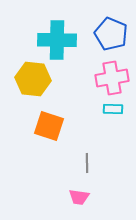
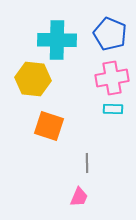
blue pentagon: moved 1 px left
pink trapezoid: rotated 75 degrees counterclockwise
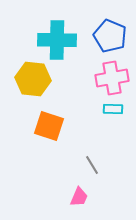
blue pentagon: moved 2 px down
gray line: moved 5 px right, 2 px down; rotated 30 degrees counterclockwise
